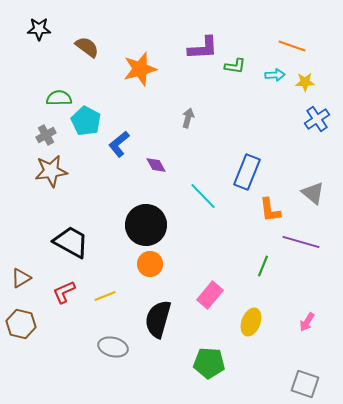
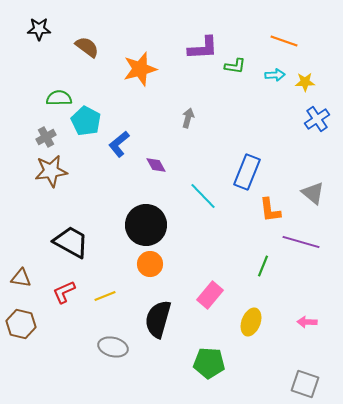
orange line: moved 8 px left, 5 px up
gray cross: moved 2 px down
brown triangle: rotated 40 degrees clockwise
pink arrow: rotated 60 degrees clockwise
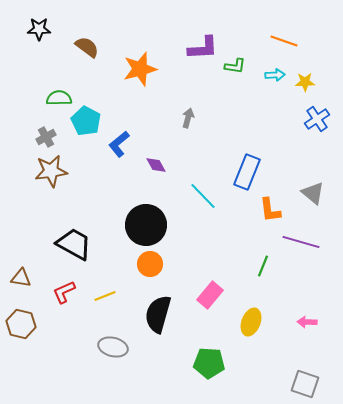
black trapezoid: moved 3 px right, 2 px down
black semicircle: moved 5 px up
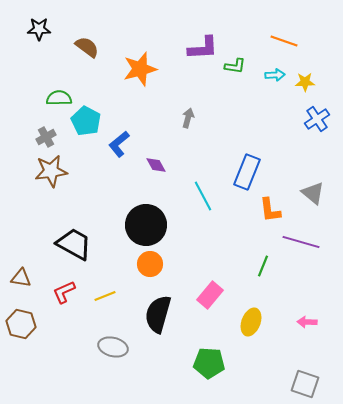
cyan line: rotated 16 degrees clockwise
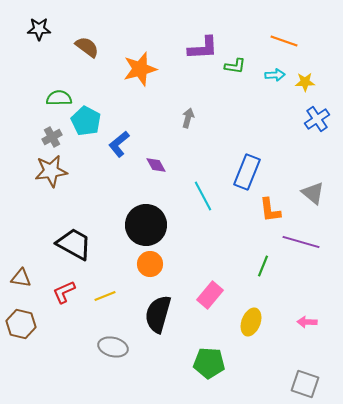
gray cross: moved 6 px right
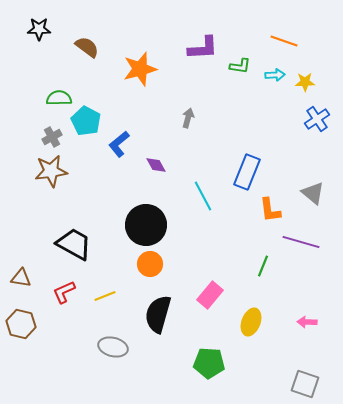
green L-shape: moved 5 px right
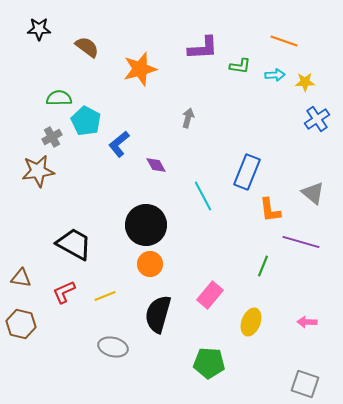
brown star: moved 13 px left
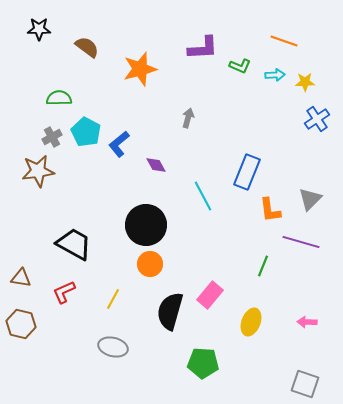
green L-shape: rotated 15 degrees clockwise
cyan pentagon: moved 11 px down
gray triangle: moved 3 px left, 6 px down; rotated 35 degrees clockwise
yellow line: moved 8 px right, 3 px down; rotated 40 degrees counterclockwise
black semicircle: moved 12 px right, 3 px up
green pentagon: moved 6 px left
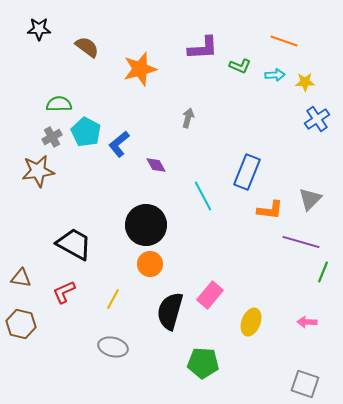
green semicircle: moved 6 px down
orange L-shape: rotated 76 degrees counterclockwise
green line: moved 60 px right, 6 px down
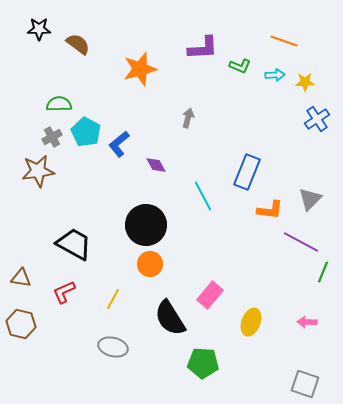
brown semicircle: moved 9 px left, 3 px up
purple line: rotated 12 degrees clockwise
black semicircle: moved 7 px down; rotated 48 degrees counterclockwise
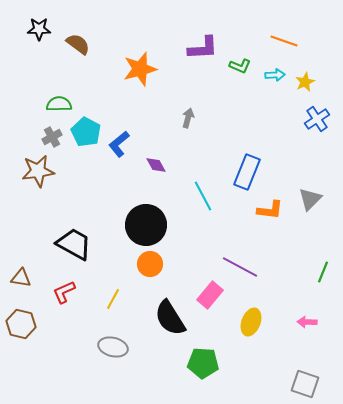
yellow star: rotated 24 degrees counterclockwise
purple line: moved 61 px left, 25 px down
